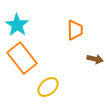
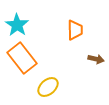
brown arrow: moved 1 px right
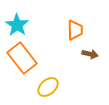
brown arrow: moved 6 px left, 5 px up
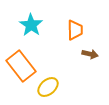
cyan star: moved 14 px right
orange rectangle: moved 1 px left, 8 px down
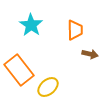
orange rectangle: moved 2 px left, 4 px down
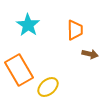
cyan star: moved 3 px left
orange rectangle: rotated 8 degrees clockwise
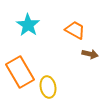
orange trapezoid: rotated 60 degrees counterclockwise
orange rectangle: moved 1 px right, 2 px down
yellow ellipse: rotated 60 degrees counterclockwise
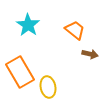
orange trapezoid: rotated 10 degrees clockwise
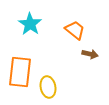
cyan star: moved 2 px right, 1 px up
orange rectangle: rotated 36 degrees clockwise
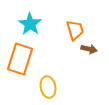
orange trapezoid: rotated 35 degrees clockwise
brown arrow: moved 1 px left, 5 px up
orange rectangle: moved 13 px up; rotated 12 degrees clockwise
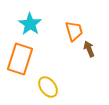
orange trapezoid: moved 1 px left, 1 px down
brown arrow: rotated 126 degrees counterclockwise
yellow ellipse: rotated 25 degrees counterclockwise
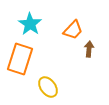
orange trapezoid: moved 1 px left, 1 px up; rotated 60 degrees clockwise
brown arrow: rotated 28 degrees clockwise
